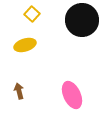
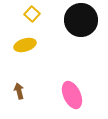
black circle: moved 1 px left
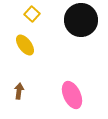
yellow ellipse: rotated 70 degrees clockwise
brown arrow: rotated 21 degrees clockwise
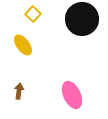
yellow square: moved 1 px right
black circle: moved 1 px right, 1 px up
yellow ellipse: moved 2 px left
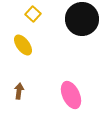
pink ellipse: moved 1 px left
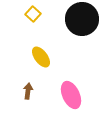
yellow ellipse: moved 18 px right, 12 px down
brown arrow: moved 9 px right
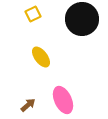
yellow square: rotated 21 degrees clockwise
brown arrow: moved 14 px down; rotated 42 degrees clockwise
pink ellipse: moved 8 px left, 5 px down
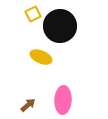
black circle: moved 22 px left, 7 px down
yellow ellipse: rotated 30 degrees counterclockwise
pink ellipse: rotated 28 degrees clockwise
